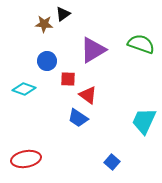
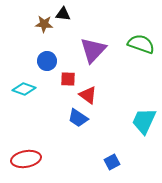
black triangle: rotated 42 degrees clockwise
purple triangle: rotated 16 degrees counterclockwise
blue square: rotated 21 degrees clockwise
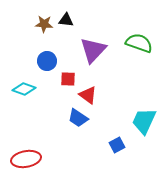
black triangle: moved 3 px right, 6 px down
green semicircle: moved 2 px left, 1 px up
blue square: moved 5 px right, 17 px up
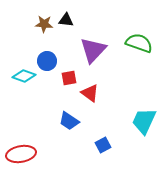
red square: moved 1 px right, 1 px up; rotated 14 degrees counterclockwise
cyan diamond: moved 13 px up
red triangle: moved 2 px right, 2 px up
blue trapezoid: moved 9 px left, 3 px down
blue square: moved 14 px left
red ellipse: moved 5 px left, 5 px up
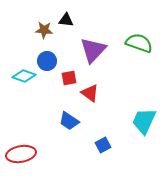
brown star: moved 6 px down
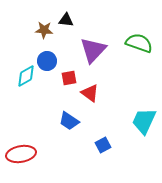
cyan diamond: moved 2 px right; rotated 50 degrees counterclockwise
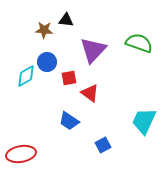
blue circle: moved 1 px down
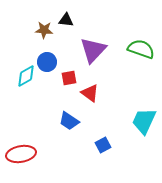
green semicircle: moved 2 px right, 6 px down
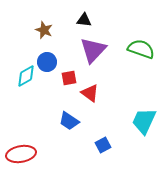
black triangle: moved 18 px right
brown star: rotated 18 degrees clockwise
